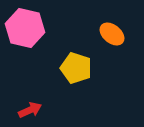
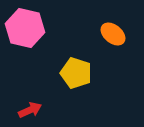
orange ellipse: moved 1 px right
yellow pentagon: moved 5 px down
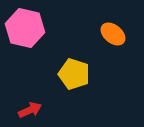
yellow pentagon: moved 2 px left, 1 px down
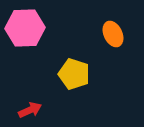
pink hexagon: rotated 15 degrees counterclockwise
orange ellipse: rotated 25 degrees clockwise
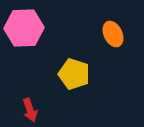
pink hexagon: moved 1 px left
red arrow: rotated 95 degrees clockwise
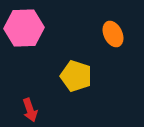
yellow pentagon: moved 2 px right, 2 px down
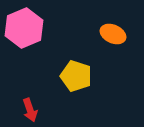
pink hexagon: rotated 21 degrees counterclockwise
orange ellipse: rotated 40 degrees counterclockwise
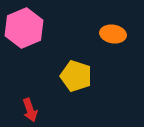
orange ellipse: rotated 15 degrees counterclockwise
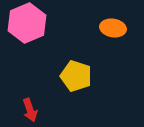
pink hexagon: moved 3 px right, 5 px up
orange ellipse: moved 6 px up
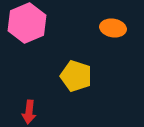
red arrow: moved 1 px left, 2 px down; rotated 25 degrees clockwise
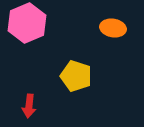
red arrow: moved 6 px up
